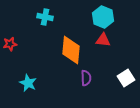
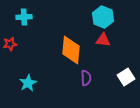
cyan cross: moved 21 px left; rotated 14 degrees counterclockwise
white square: moved 1 px up
cyan star: rotated 18 degrees clockwise
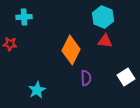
red triangle: moved 2 px right, 1 px down
red star: rotated 16 degrees clockwise
orange diamond: rotated 20 degrees clockwise
cyan star: moved 9 px right, 7 px down
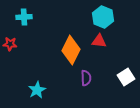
red triangle: moved 6 px left
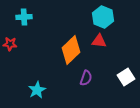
orange diamond: rotated 20 degrees clockwise
purple semicircle: rotated 21 degrees clockwise
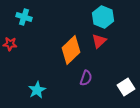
cyan cross: rotated 21 degrees clockwise
red triangle: rotated 49 degrees counterclockwise
white square: moved 10 px down
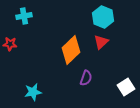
cyan cross: moved 1 px up; rotated 28 degrees counterclockwise
red triangle: moved 2 px right, 1 px down
cyan star: moved 4 px left, 2 px down; rotated 18 degrees clockwise
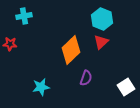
cyan hexagon: moved 1 px left, 2 px down
cyan star: moved 8 px right, 5 px up
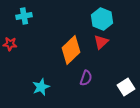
cyan star: rotated 12 degrees counterclockwise
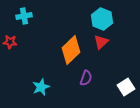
red star: moved 2 px up
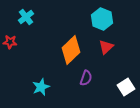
cyan cross: moved 2 px right, 1 px down; rotated 28 degrees counterclockwise
red triangle: moved 5 px right, 5 px down
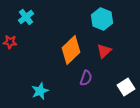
red triangle: moved 2 px left, 4 px down
cyan star: moved 1 px left, 4 px down
